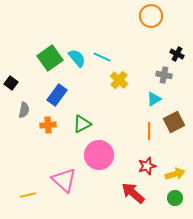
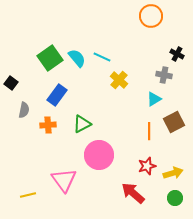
yellow arrow: moved 2 px left, 1 px up
pink triangle: rotated 12 degrees clockwise
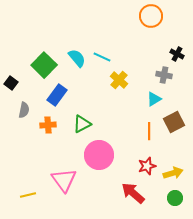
green square: moved 6 px left, 7 px down; rotated 10 degrees counterclockwise
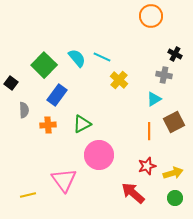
black cross: moved 2 px left
gray semicircle: rotated 14 degrees counterclockwise
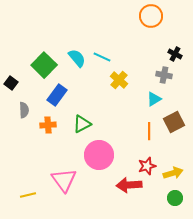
red arrow: moved 4 px left, 8 px up; rotated 45 degrees counterclockwise
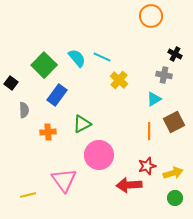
orange cross: moved 7 px down
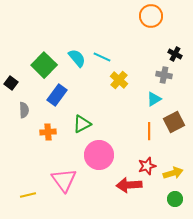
green circle: moved 1 px down
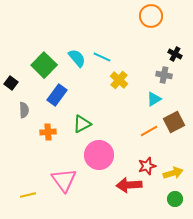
orange line: rotated 60 degrees clockwise
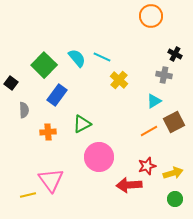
cyan triangle: moved 2 px down
pink circle: moved 2 px down
pink triangle: moved 13 px left
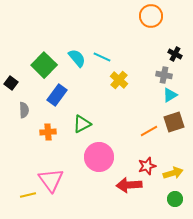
cyan triangle: moved 16 px right, 6 px up
brown square: rotated 10 degrees clockwise
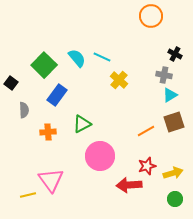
orange line: moved 3 px left
pink circle: moved 1 px right, 1 px up
